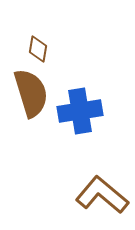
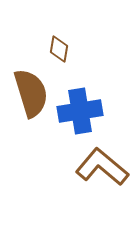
brown diamond: moved 21 px right
brown L-shape: moved 28 px up
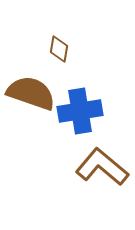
brown semicircle: rotated 54 degrees counterclockwise
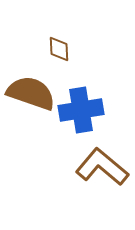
brown diamond: rotated 12 degrees counterclockwise
blue cross: moved 1 px right, 1 px up
